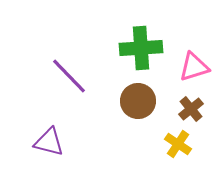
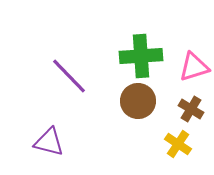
green cross: moved 8 px down
brown cross: rotated 20 degrees counterclockwise
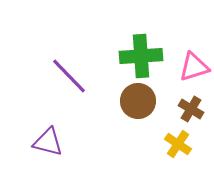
purple triangle: moved 1 px left
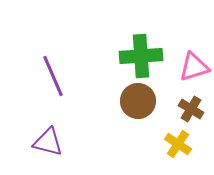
purple line: moved 16 px left; rotated 21 degrees clockwise
